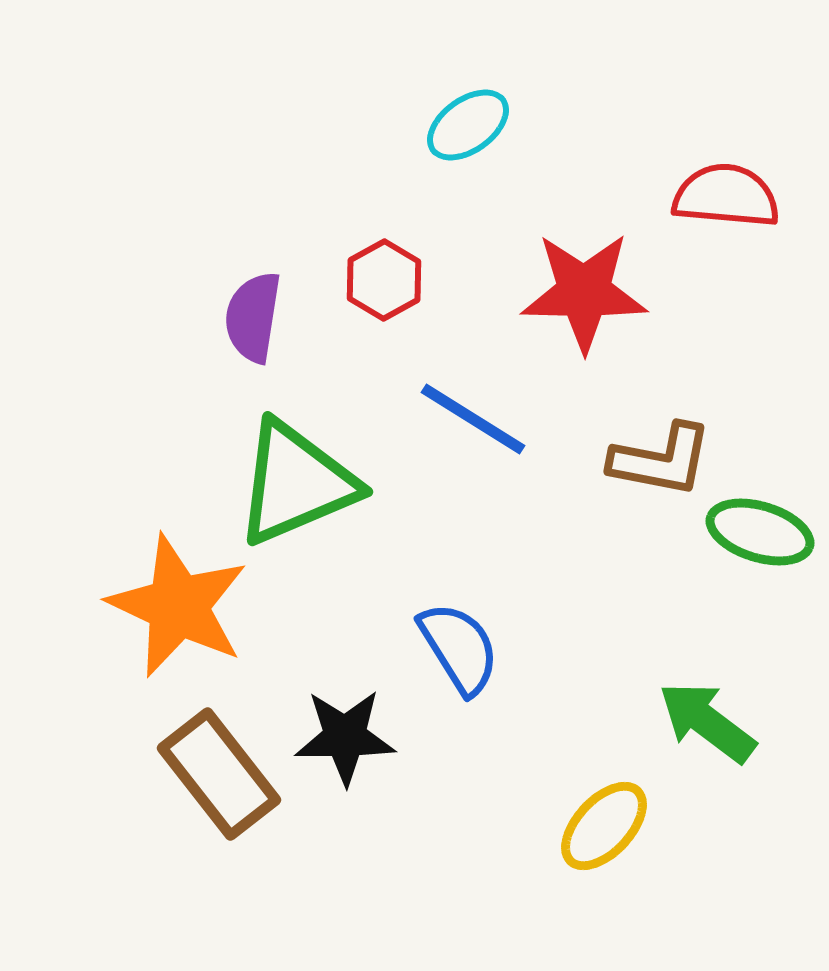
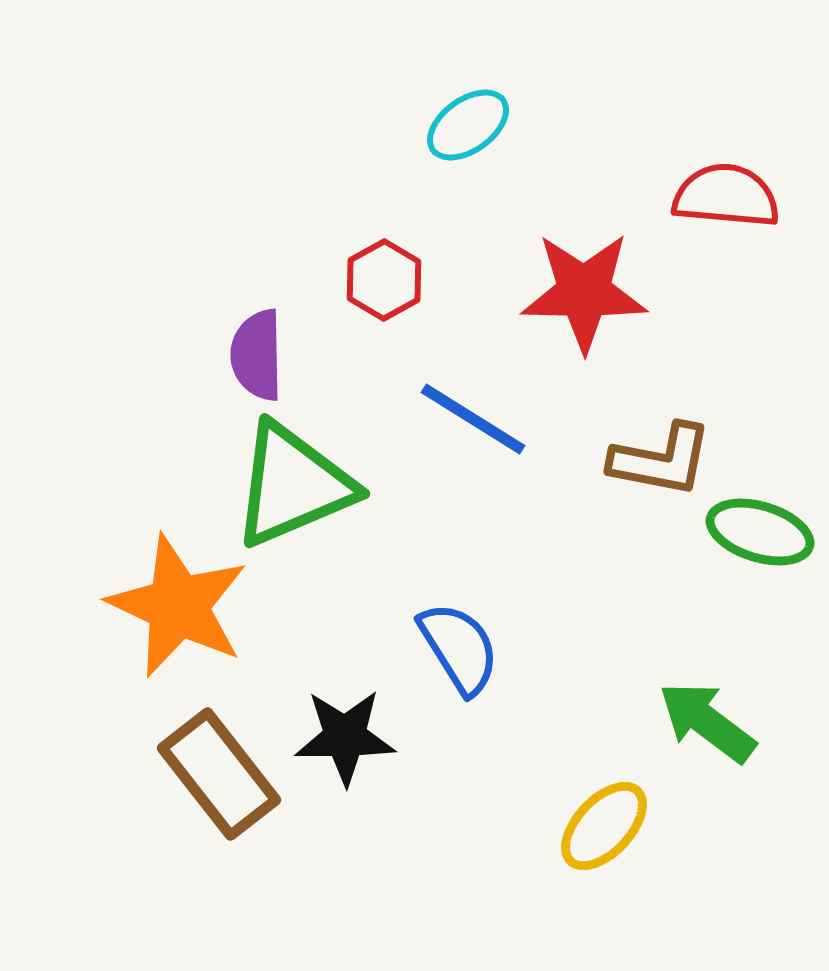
purple semicircle: moved 4 px right, 38 px down; rotated 10 degrees counterclockwise
green triangle: moved 3 px left, 2 px down
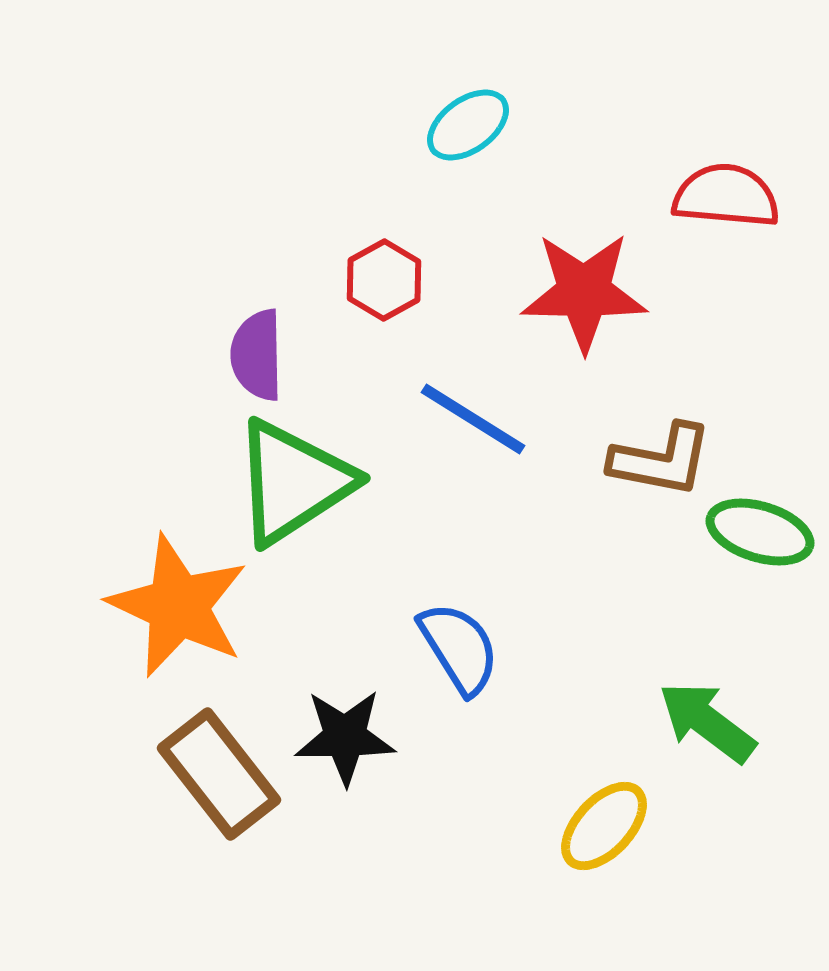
green triangle: moved 3 px up; rotated 10 degrees counterclockwise
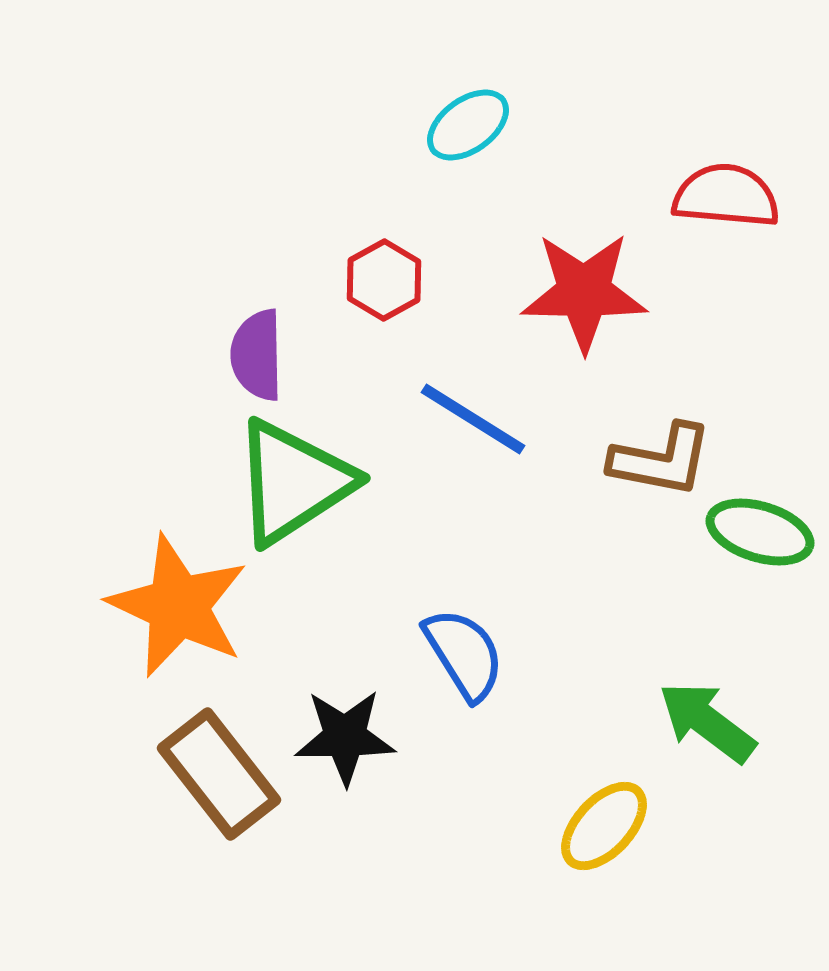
blue semicircle: moved 5 px right, 6 px down
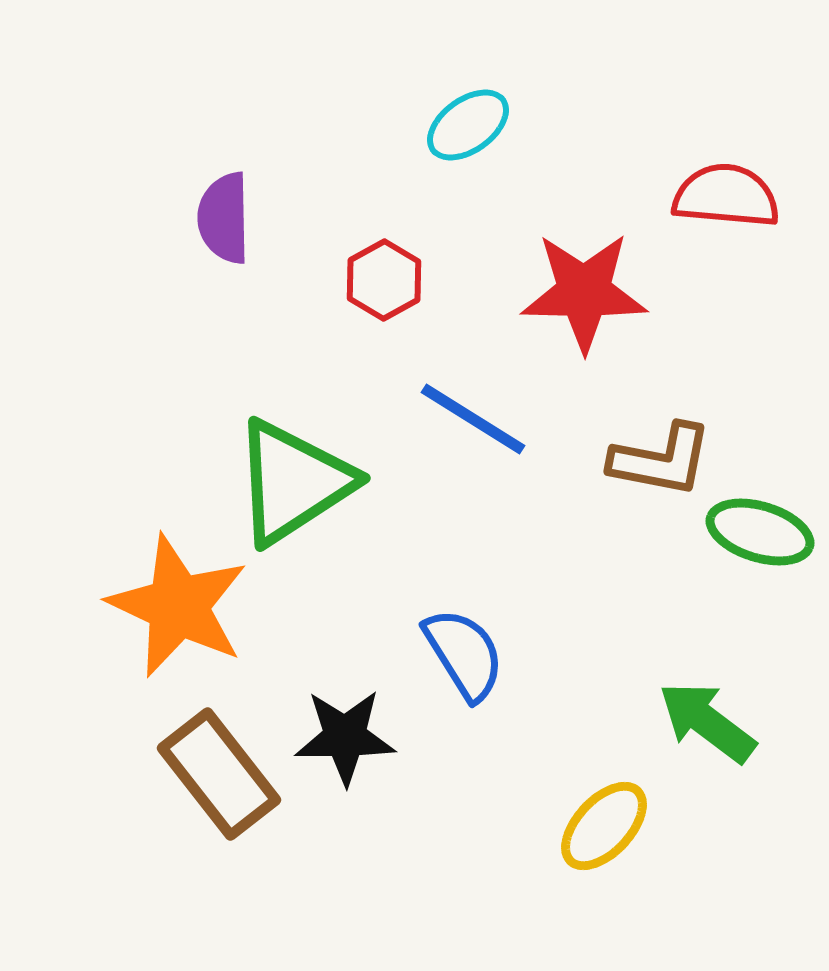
purple semicircle: moved 33 px left, 137 px up
